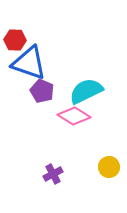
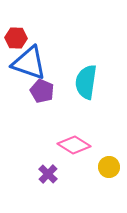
red hexagon: moved 1 px right, 2 px up
cyan semicircle: moved 9 px up; rotated 56 degrees counterclockwise
pink diamond: moved 29 px down
purple cross: moved 5 px left; rotated 18 degrees counterclockwise
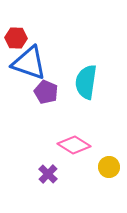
purple pentagon: moved 4 px right, 1 px down
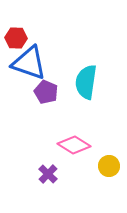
yellow circle: moved 1 px up
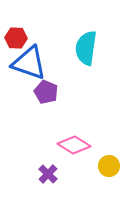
cyan semicircle: moved 34 px up
